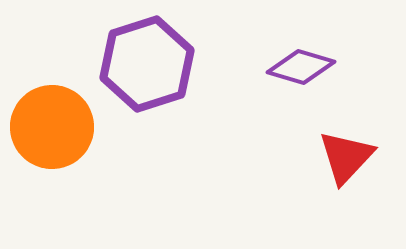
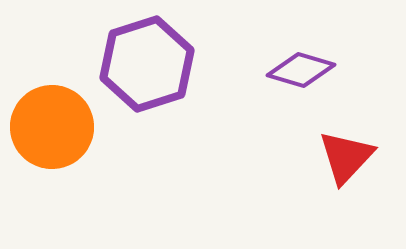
purple diamond: moved 3 px down
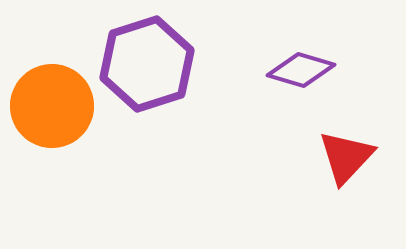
orange circle: moved 21 px up
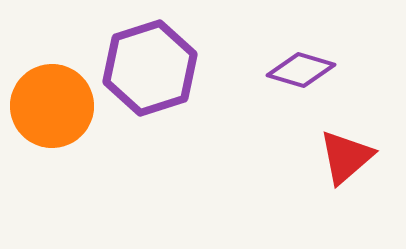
purple hexagon: moved 3 px right, 4 px down
red triangle: rotated 6 degrees clockwise
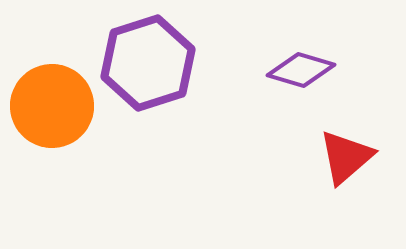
purple hexagon: moved 2 px left, 5 px up
